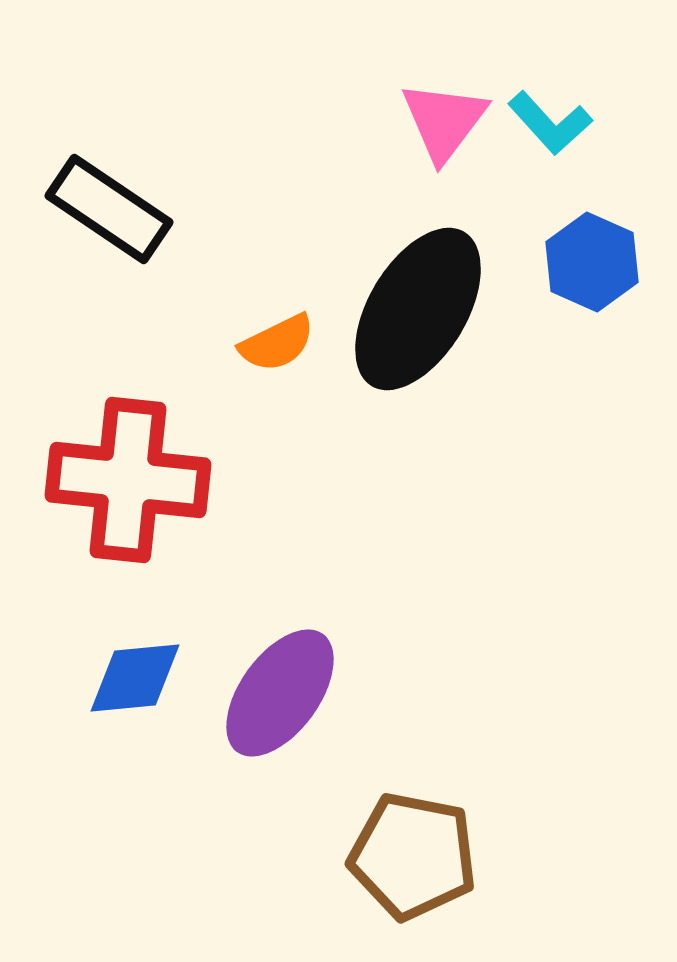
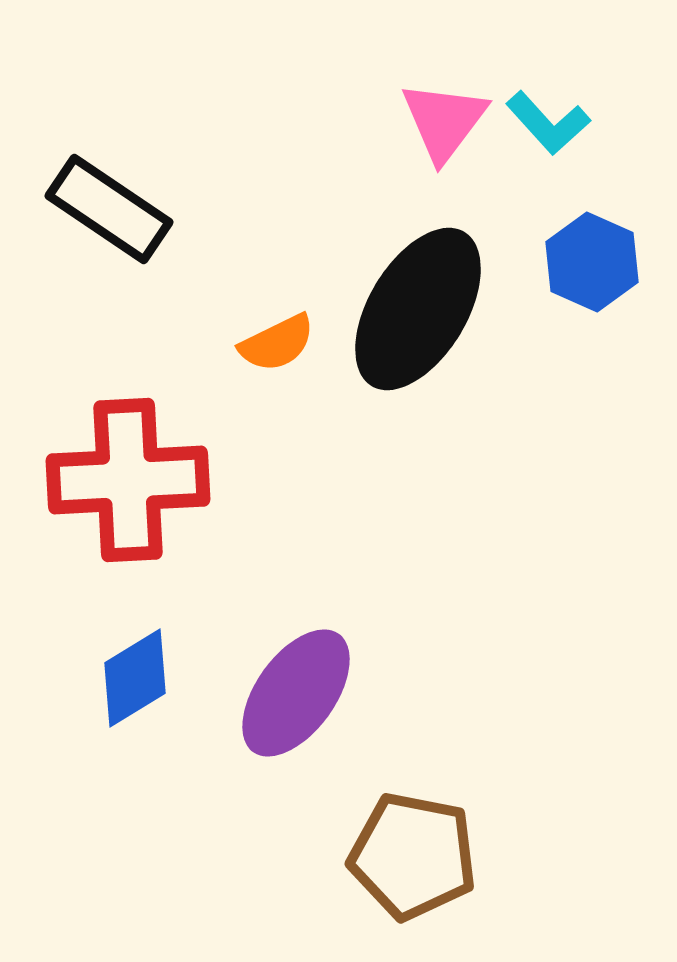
cyan L-shape: moved 2 px left
red cross: rotated 9 degrees counterclockwise
blue diamond: rotated 26 degrees counterclockwise
purple ellipse: moved 16 px right
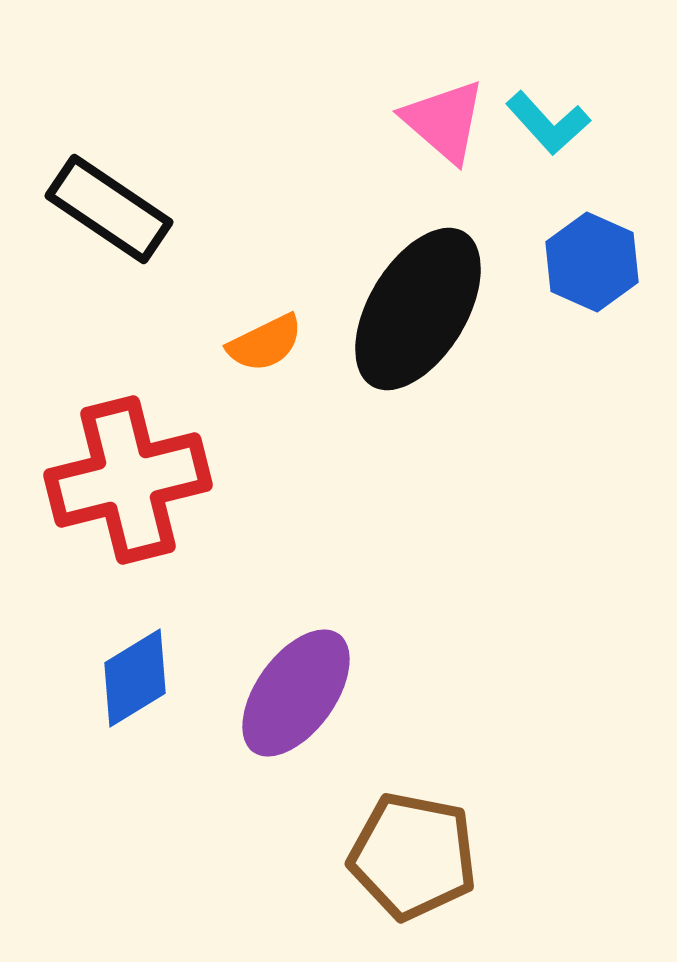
pink triangle: rotated 26 degrees counterclockwise
orange semicircle: moved 12 px left
red cross: rotated 11 degrees counterclockwise
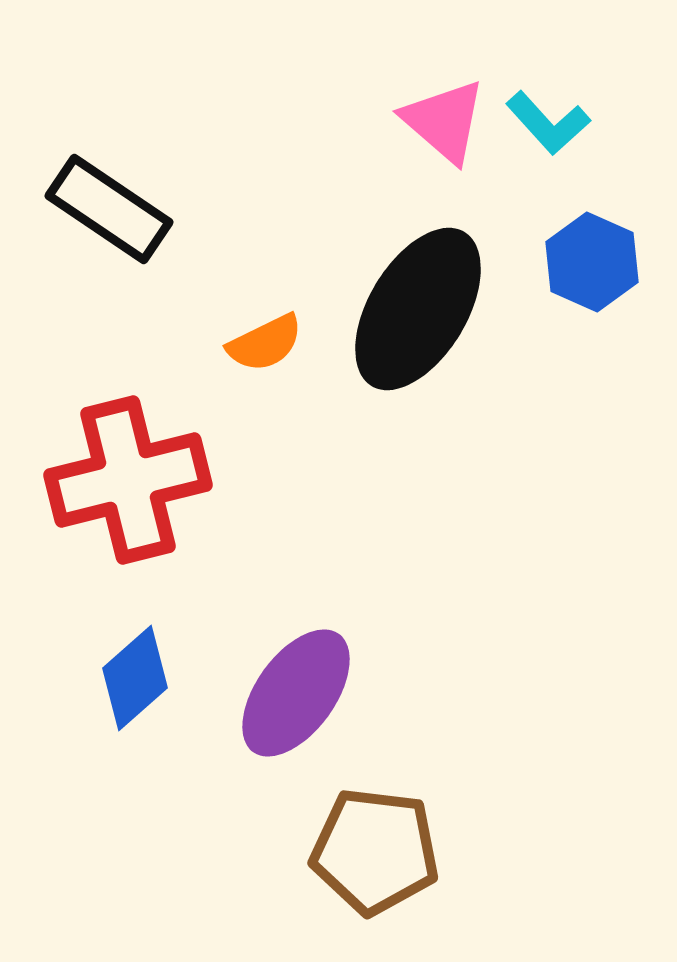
blue diamond: rotated 10 degrees counterclockwise
brown pentagon: moved 38 px left, 5 px up; rotated 4 degrees counterclockwise
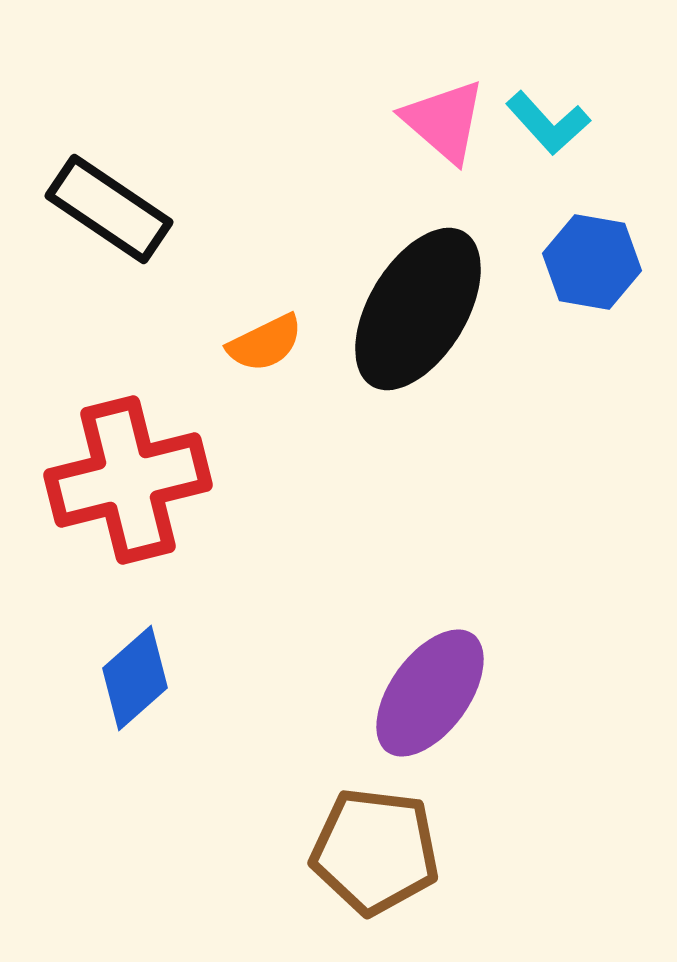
blue hexagon: rotated 14 degrees counterclockwise
purple ellipse: moved 134 px right
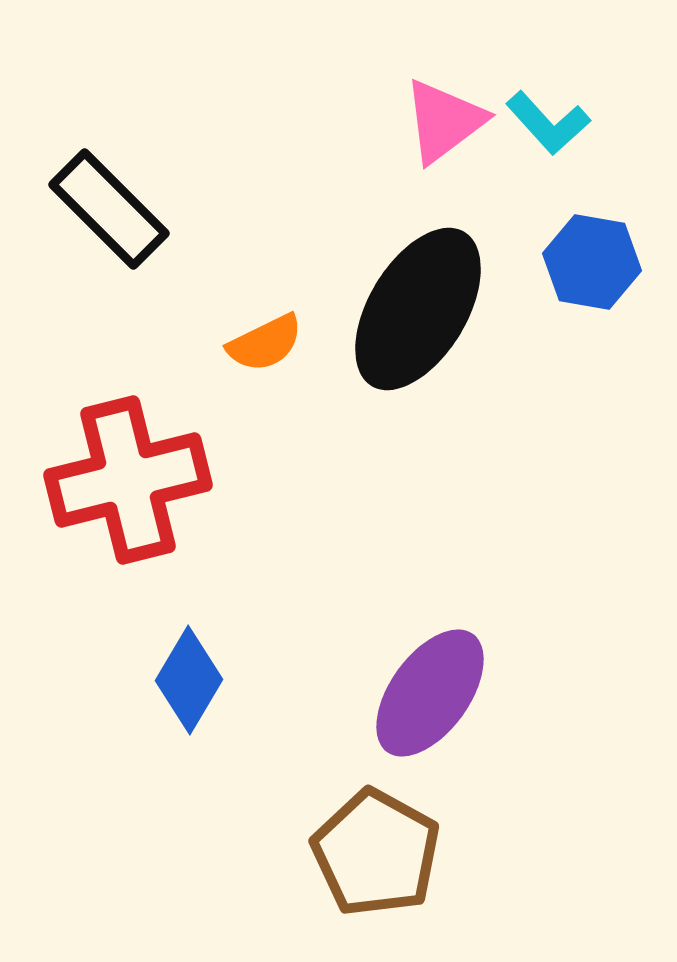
pink triangle: rotated 42 degrees clockwise
black rectangle: rotated 11 degrees clockwise
blue diamond: moved 54 px right, 2 px down; rotated 18 degrees counterclockwise
brown pentagon: moved 1 px right, 2 px down; rotated 22 degrees clockwise
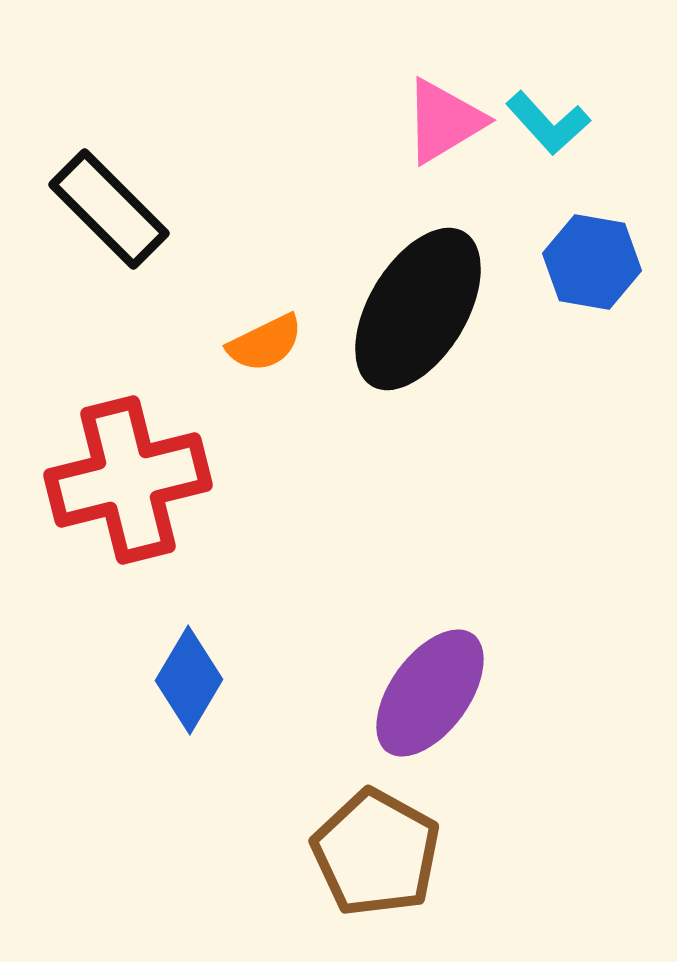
pink triangle: rotated 6 degrees clockwise
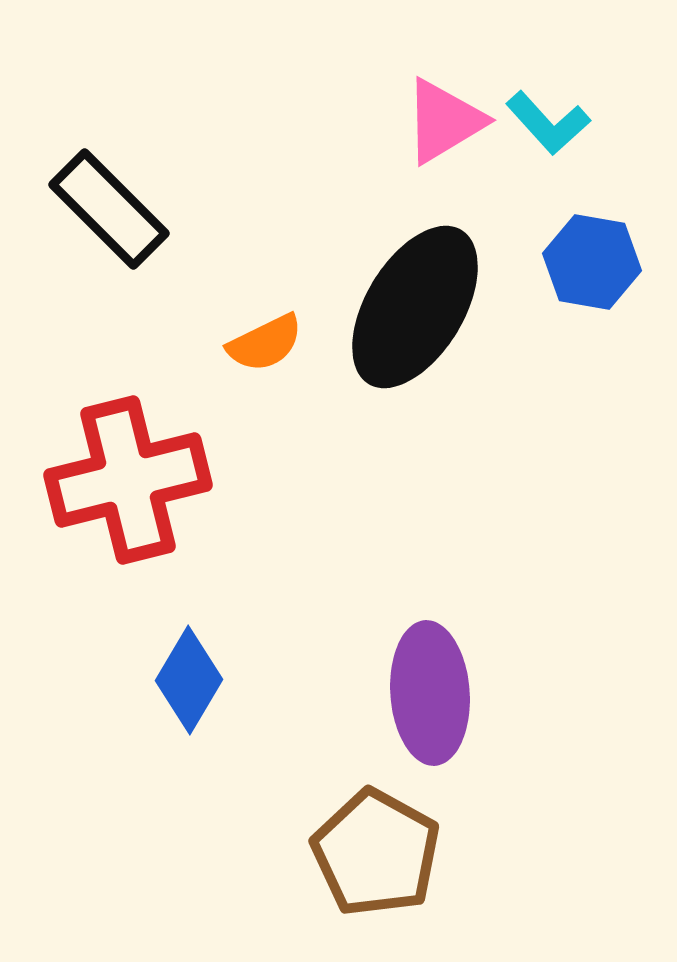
black ellipse: moved 3 px left, 2 px up
purple ellipse: rotated 40 degrees counterclockwise
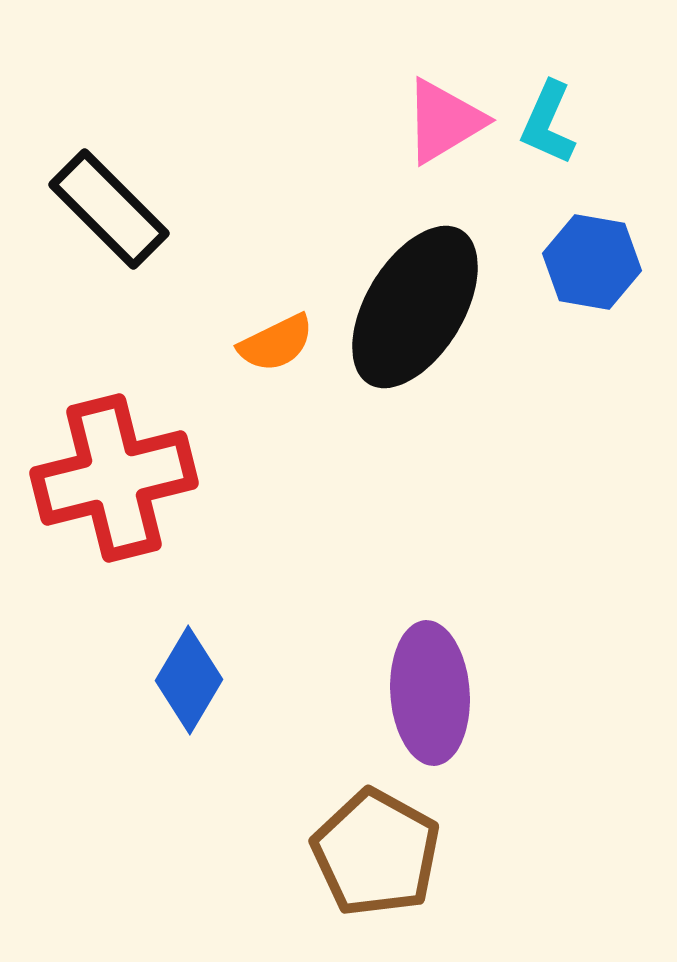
cyan L-shape: rotated 66 degrees clockwise
orange semicircle: moved 11 px right
red cross: moved 14 px left, 2 px up
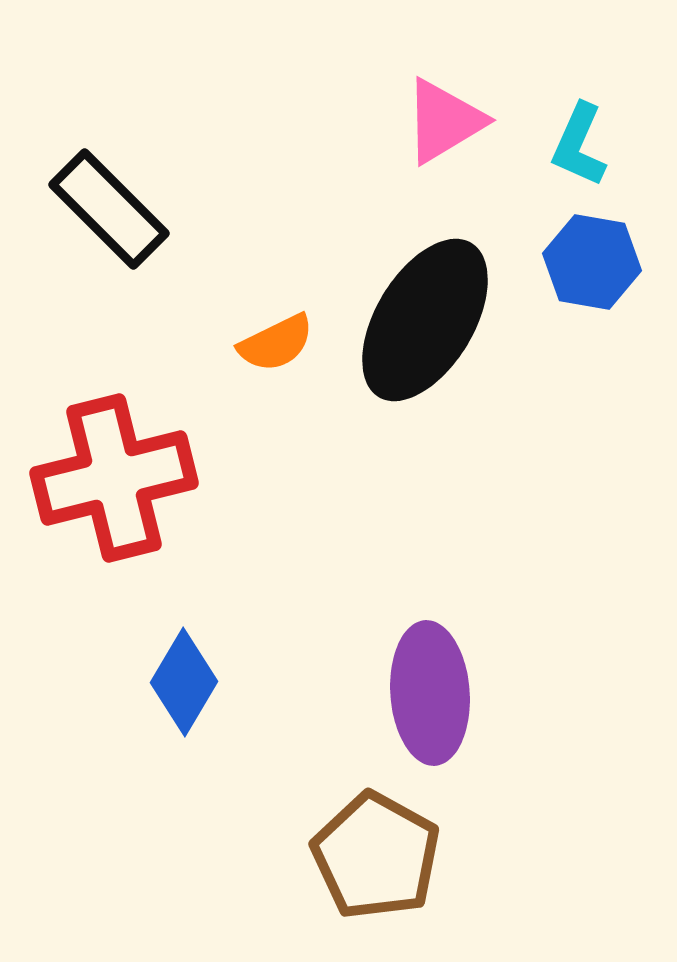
cyan L-shape: moved 31 px right, 22 px down
black ellipse: moved 10 px right, 13 px down
blue diamond: moved 5 px left, 2 px down
brown pentagon: moved 3 px down
